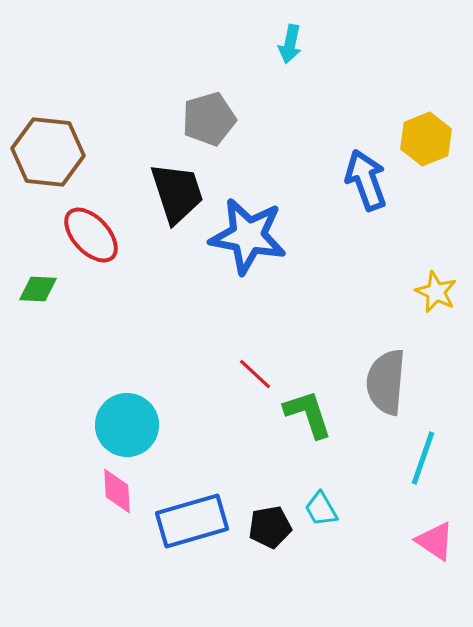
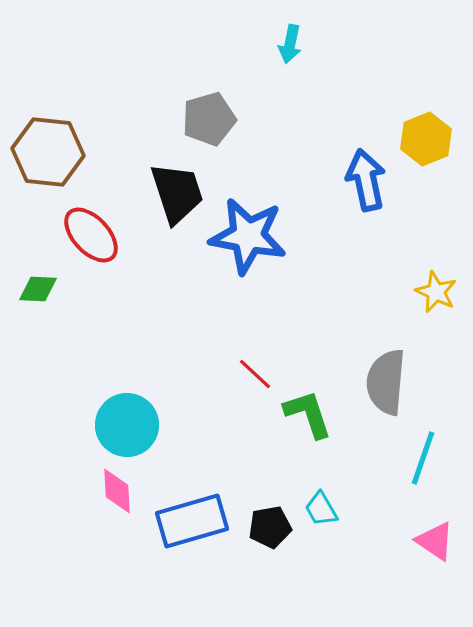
blue arrow: rotated 8 degrees clockwise
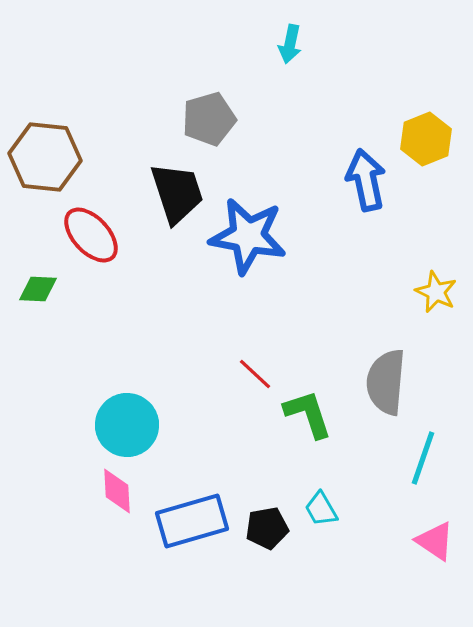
brown hexagon: moved 3 px left, 5 px down
black pentagon: moved 3 px left, 1 px down
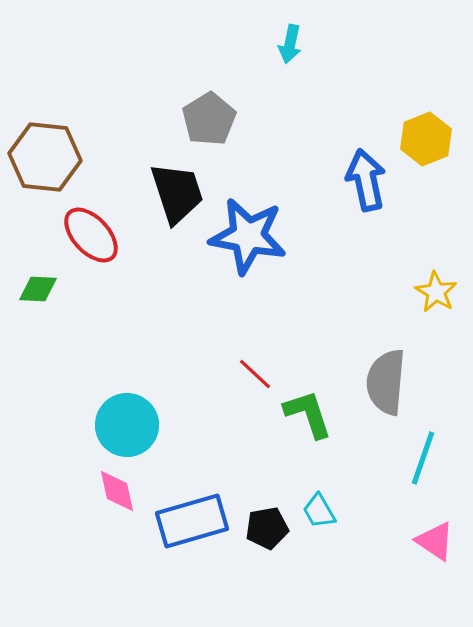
gray pentagon: rotated 16 degrees counterclockwise
yellow star: rotated 6 degrees clockwise
pink diamond: rotated 9 degrees counterclockwise
cyan trapezoid: moved 2 px left, 2 px down
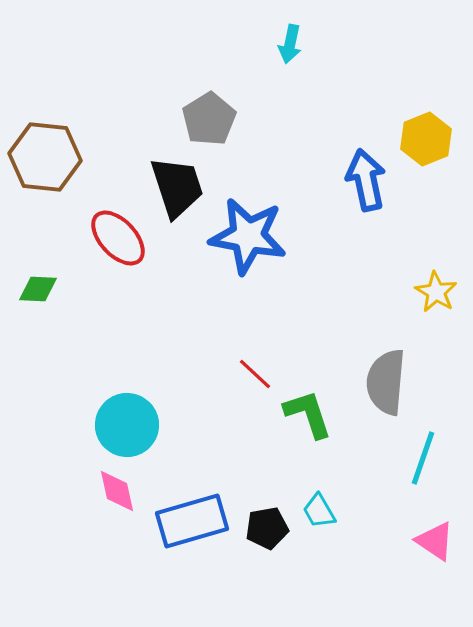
black trapezoid: moved 6 px up
red ellipse: moved 27 px right, 3 px down
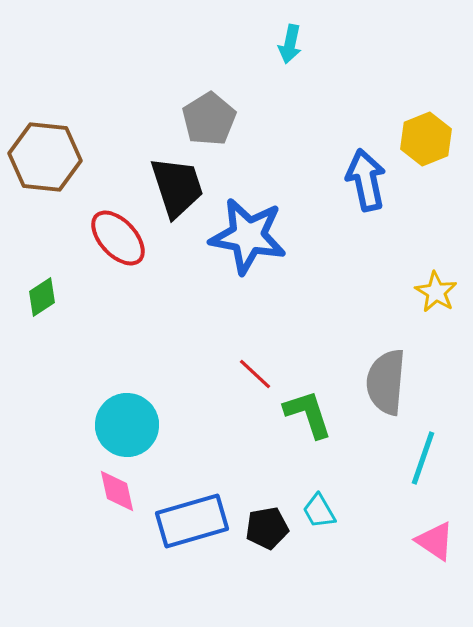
green diamond: moved 4 px right, 8 px down; rotated 36 degrees counterclockwise
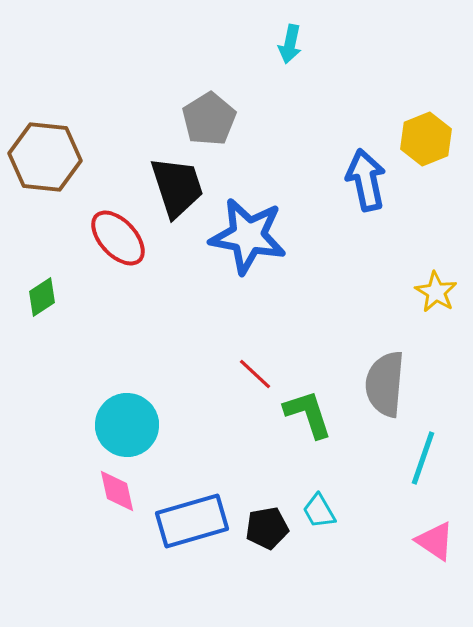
gray semicircle: moved 1 px left, 2 px down
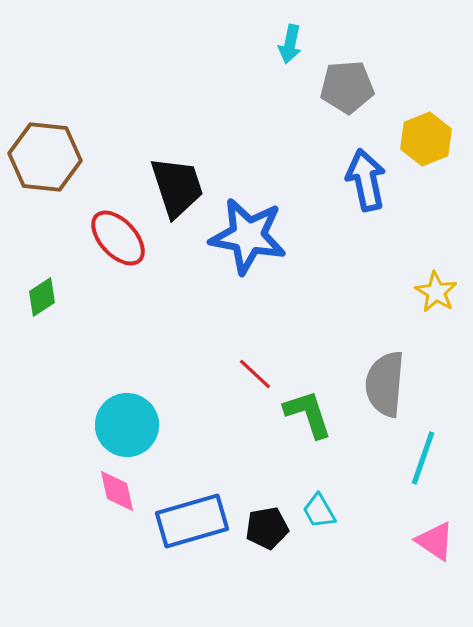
gray pentagon: moved 138 px right, 32 px up; rotated 28 degrees clockwise
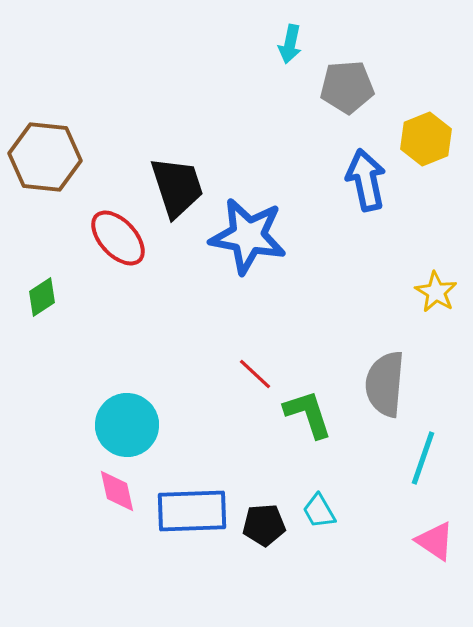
blue rectangle: moved 10 px up; rotated 14 degrees clockwise
black pentagon: moved 3 px left, 3 px up; rotated 6 degrees clockwise
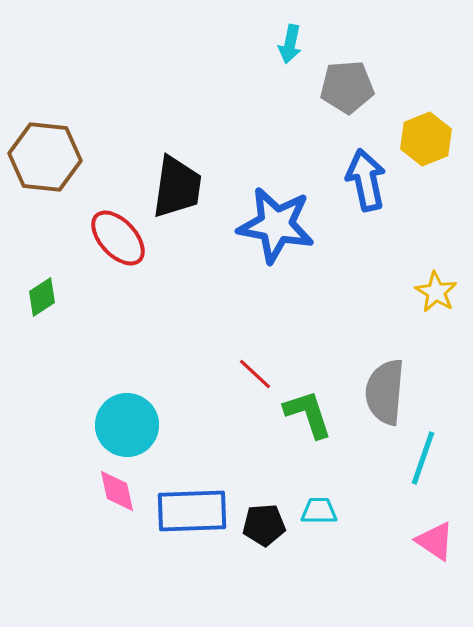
black trapezoid: rotated 26 degrees clockwise
blue star: moved 28 px right, 11 px up
gray semicircle: moved 8 px down
cyan trapezoid: rotated 120 degrees clockwise
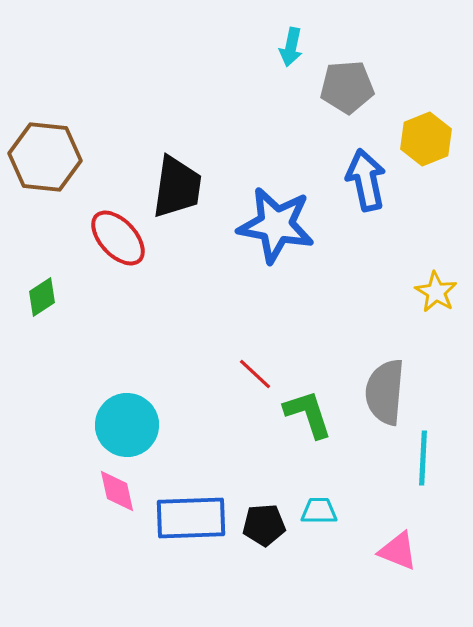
cyan arrow: moved 1 px right, 3 px down
cyan line: rotated 16 degrees counterclockwise
blue rectangle: moved 1 px left, 7 px down
pink triangle: moved 37 px left, 10 px down; rotated 12 degrees counterclockwise
